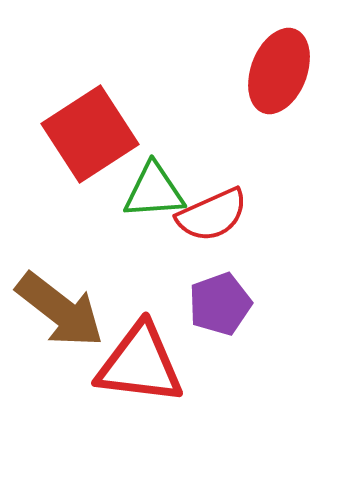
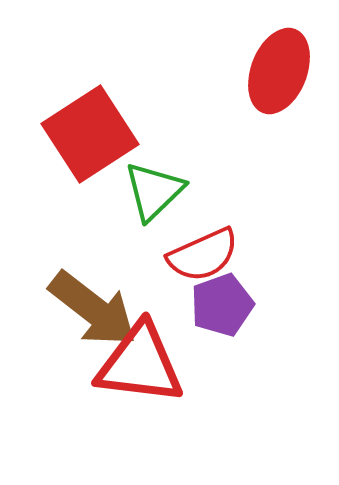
green triangle: rotated 40 degrees counterclockwise
red semicircle: moved 9 px left, 40 px down
purple pentagon: moved 2 px right, 1 px down
brown arrow: moved 33 px right, 1 px up
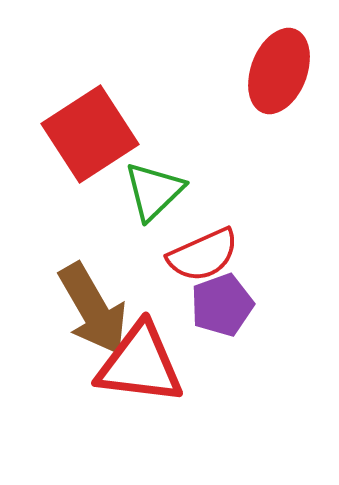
brown arrow: rotated 22 degrees clockwise
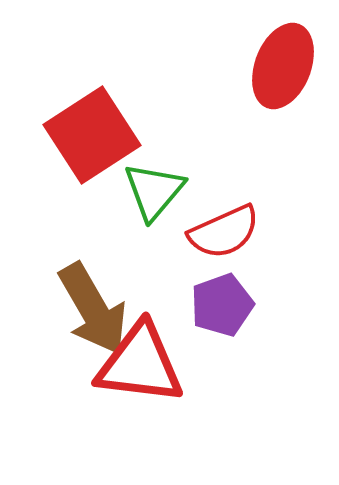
red ellipse: moved 4 px right, 5 px up
red square: moved 2 px right, 1 px down
green triangle: rotated 6 degrees counterclockwise
red semicircle: moved 21 px right, 23 px up
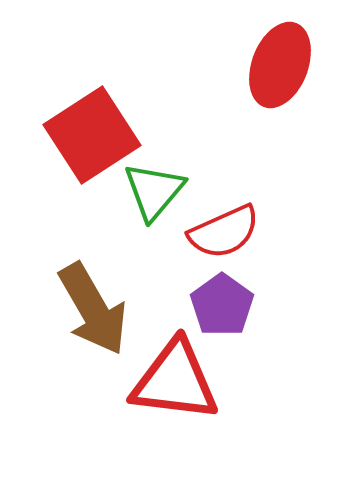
red ellipse: moved 3 px left, 1 px up
purple pentagon: rotated 16 degrees counterclockwise
red triangle: moved 35 px right, 17 px down
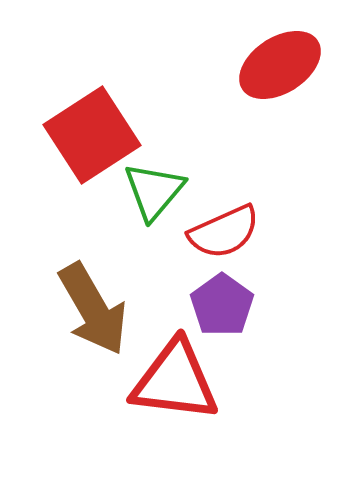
red ellipse: rotated 36 degrees clockwise
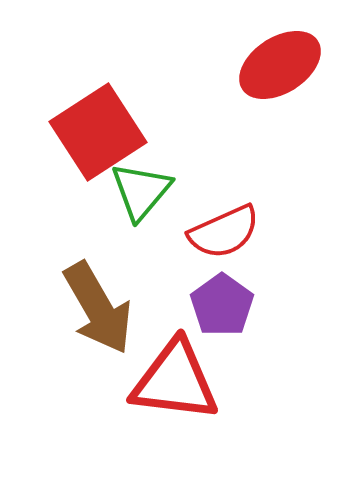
red square: moved 6 px right, 3 px up
green triangle: moved 13 px left
brown arrow: moved 5 px right, 1 px up
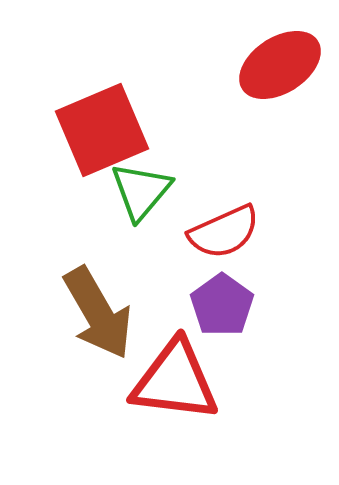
red square: moved 4 px right, 2 px up; rotated 10 degrees clockwise
brown arrow: moved 5 px down
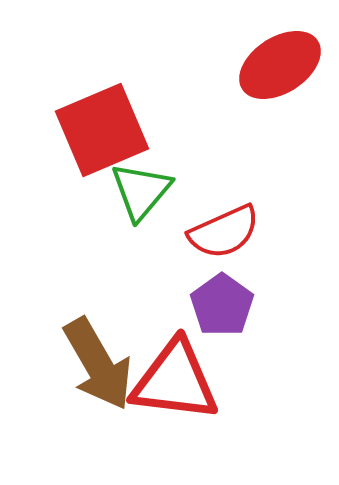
brown arrow: moved 51 px down
